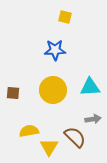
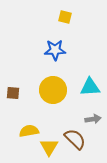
brown semicircle: moved 2 px down
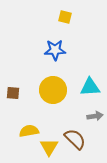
gray arrow: moved 2 px right, 3 px up
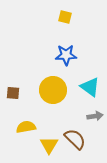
blue star: moved 11 px right, 5 px down
cyan triangle: rotated 40 degrees clockwise
yellow semicircle: moved 3 px left, 4 px up
yellow triangle: moved 2 px up
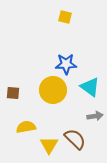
blue star: moved 9 px down
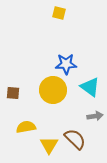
yellow square: moved 6 px left, 4 px up
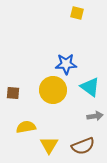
yellow square: moved 18 px right
brown semicircle: moved 8 px right, 7 px down; rotated 115 degrees clockwise
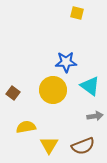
blue star: moved 2 px up
cyan triangle: moved 1 px up
brown square: rotated 32 degrees clockwise
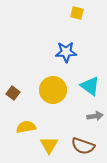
blue star: moved 10 px up
brown semicircle: rotated 40 degrees clockwise
